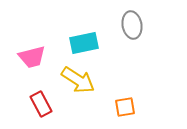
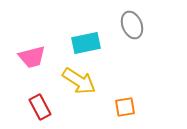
gray ellipse: rotated 12 degrees counterclockwise
cyan rectangle: moved 2 px right
yellow arrow: moved 1 px right, 1 px down
red rectangle: moved 1 px left, 3 px down
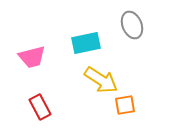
yellow arrow: moved 22 px right, 1 px up
orange square: moved 2 px up
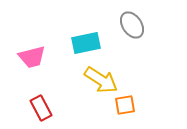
gray ellipse: rotated 12 degrees counterclockwise
red rectangle: moved 1 px right, 1 px down
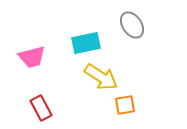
yellow arrow: moved 3 px up
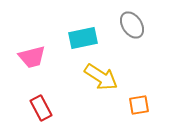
cyan rectangle: moved 3 px left, 5 px up
orange square: moved 14 px right
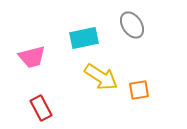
cyan rectangle: moved 1 px right
orange square: moved 15 px up
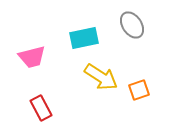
orange square: rotated 10 degrees counterclockwise
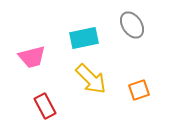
yellow arrow: moved 10 px left, 2 px down; rotated 12 degrees clockwise
red rectangle: moved 4 px right, 2 px up
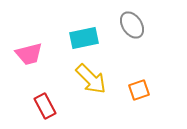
pink trapezoid: moved 3 px left, 3 px up
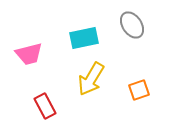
yellow arrow: rotated 76 degrees clockwise
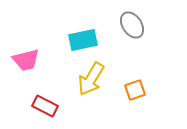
cyan rectangle: moved 1 px left, 2 px down
pink trapezoid: moved 3 px left, 6 px down
orange square: moved 4 px left
red rectangle: rotated 35 degrees counterclockwise
